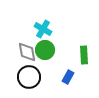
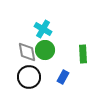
green rectangle: moved 1 px left, 1 px up
blue rectangle: moved 5 px left
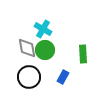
gray diamond: moved 4 px up
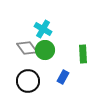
gray diamond: rotated 25 degrees counterclockwise
black circle: moved 1 px left, 4 px down
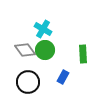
gray diamond: moved 2 px left, 2 px down
black circle: moved 1 px down
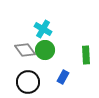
green rectangle: moved 3 px right, 1 px down
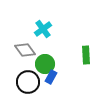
cyan cross: rotated 24 degrees clockwise
green circle: moved 14 px down
blue rectangle: moved 12 px left
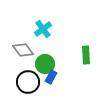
gray diamond: moved 2 px left
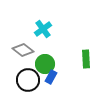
gray diamond: rotated 15 degrees counterclockwise
green rectangle: moved 4 px down
black circle: moved 2 px up
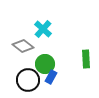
cyan cross: rotated 12 degrees counterclockwise
gray diamond: moved 4 px up
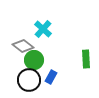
green circle: moved 11 px left, 4 px up
black circle: moved 1 px right
